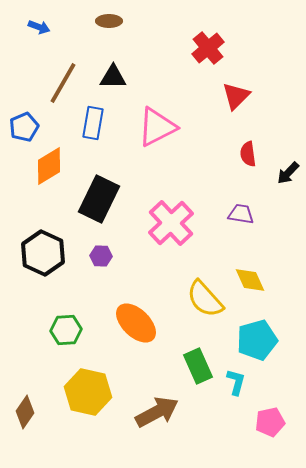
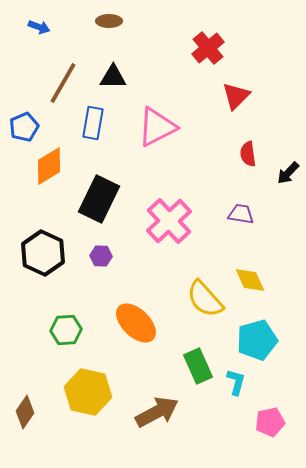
pink cross: moved 2 px left, 2 px up
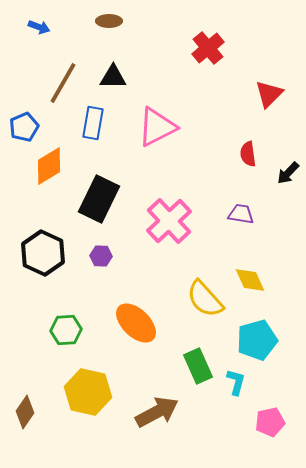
red triangle: moved 33 px right, 2 px up
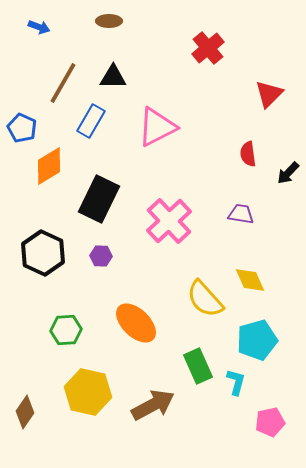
blue rectangle: moved 2 px left, 2 px up; rotated 20 degrees clockwise
blue pentagon: moved 2 px left, 1 px down; rotated 24 degrees counterclockwise
brown arrow: moved 4 px left, 7 px up
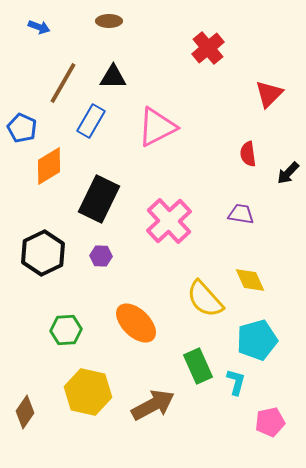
black hexagon: rotated 9 degrees clockwise
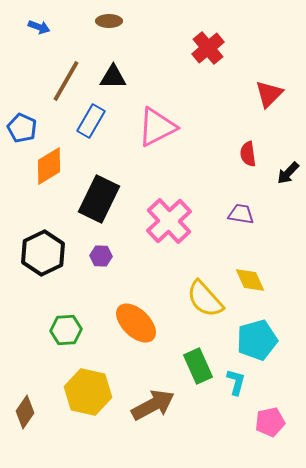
brown line: moved 3 px right, 2 px up
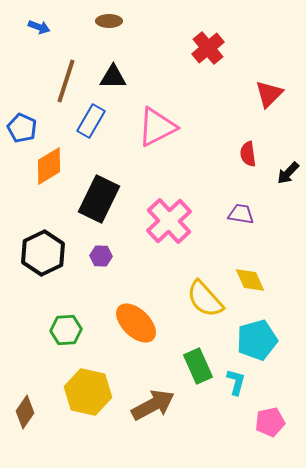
brown line: rotated 12 degrees counterclockwise
